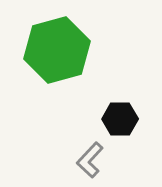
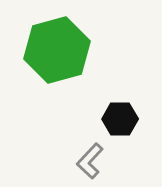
gray L-shape: moved 1 px down
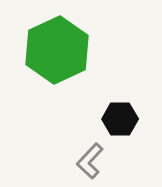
green hexagon: rotated 10 degrees counterclockwise
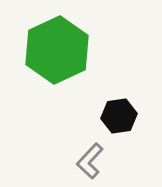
black hexagon: moved 1 px left, 3 px up; rotated 8 degrees counterclockwise
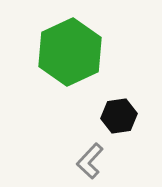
green hexagon: moved 13 px right, 2 px down
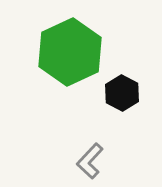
black hexagon: moved 3 px right, 23 px up; rotated 24 degrees counterclockwise
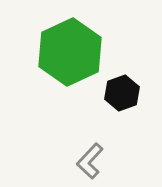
black hexagon: rotated 12 degrees clockwise
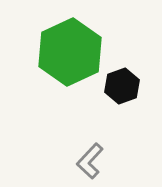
black hexagon: moved 7 px up
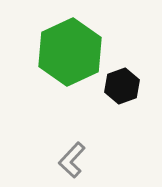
gray L-shape: moved 18 px left, 1 px up
